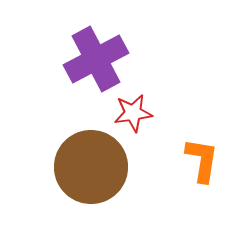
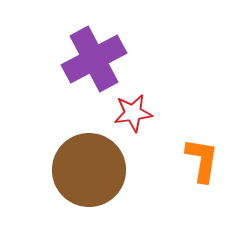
purple cross: moved 2 px left
brown circle: moved 2 px left, 3 px down
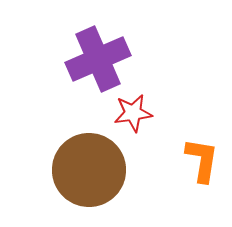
purple cross: moved 4 px right; rotated 4 degrees clockwise
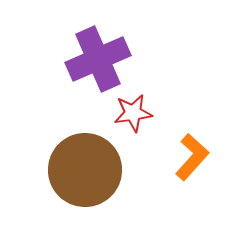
orange L-shape: moved 10 px left, 3 px up; rotated 33 degrees clockwise
brown circle: moved 4 px left
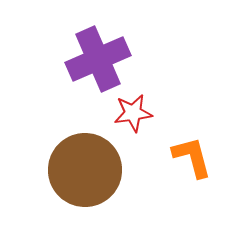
orange L-shape: rotated 57 degrees counterclockwise
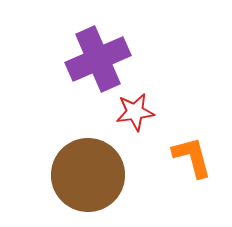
red star: moved 2 px right, 1 px up
brown circle: moved 3 px right, 5 px down
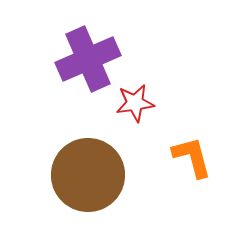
purple cross: moved 10 px left
red star: moved 9 px up
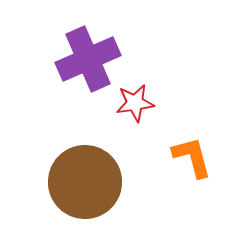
brown circle: moved 3 px left, 7 px down
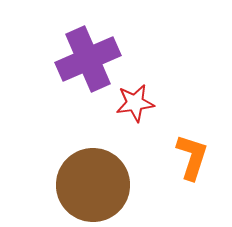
orange L-shape: rotated 33 degrees clockwise
brown circle: moved 8 px right, 3 px down
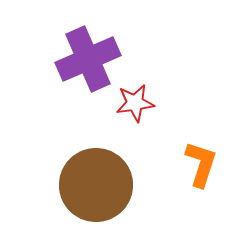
orange L-shape: moved 9 px right, 7 px down
brown circle: moved 3 px right
